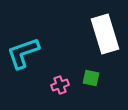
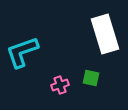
cyan L-shape: moved 1 px left, 1 px up
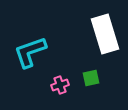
cyan L-shape: moved 8 px right
green square: rotated 24 degrees counterclockwise
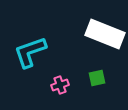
white rectangle: rotated 51 degrees counterclockwise
green square: moved 6 px right
